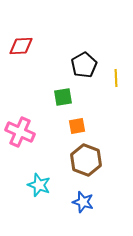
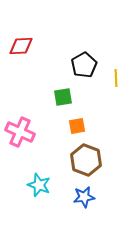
blue star: moved 1 px right, 5 px up; rotated 25 degrees counterclockwise
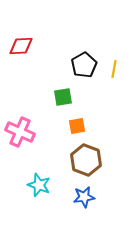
yellow line: moved 2 px left, 9 px up; rotated 12 degrees clockwise
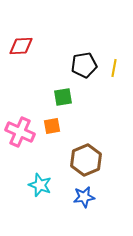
black pentagon: rotated 20 degrees clockwise
yellow line: moved 1 px up
orange square: moved 25 px left
brown hexagon: rotated 16 degrees clockwise
cyan star: moved 1 px right
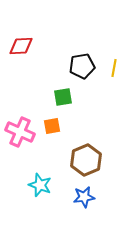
black pentagon: moved 2 px left, 1 px down
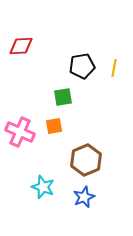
orange square: moved 2 px right
cyan star: moved 3 px right, 2 px down
blue star: rotated 15 degrees counterclockwise
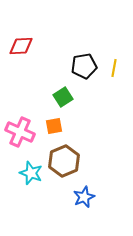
black pentagon: moved 2 px right
green square: rotated 24 degrees counterclockwise
brown hexagon: moved 22 px left, 1 px down
cyan star: moved 12 px left, 14 px up
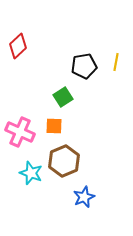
red diamond: moved 3 px left; rotated 40 degrees counterclockwise
yellow line: moved 2 px right, 6 px up
orange square: rotated 12 degrees clockwise
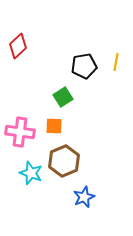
pink cross: rotated 16 degrees counterclockwise
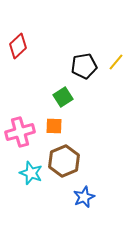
yellow line: rotated 30 degrees clockwise
pink cross: rotated 24 degrees counterclockwise
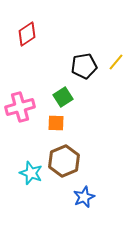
red diamond: moved 9 px right, 12 px up; rotated 10 degrees clockwise
orange square: moved 2 px right, 3 px up
pink cross: moved 25 px up
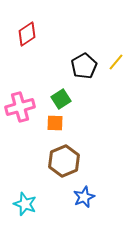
black pentagon: rotated 20 degrees counterclockwise
green square: moved 2 px left, 2 px down
orange square: moved 1 px left
cyan star: moved 6 px left, 31 px down
